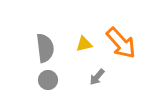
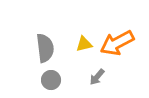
orange arrow: moved 4 px left; rotated 104 degrees clockwise
gray circle: moved 3 px right
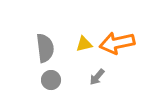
orange arrow: rotated 16 degrees clockwise
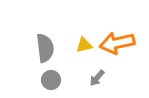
yellow triangle: moved 1 px down
gray arrow: moved 1 px down
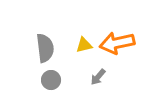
gray arrow: moved 1 px right, 1 px up
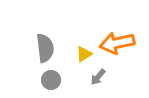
yellow triangle: moved 9 px down; rotated 18 degrees counterclockwise
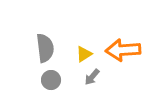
orange arrow: moved 6 px right, 7 px down; rotated 8 degrees clockwise
gray arrow: moved 6 px left
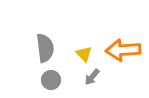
yellow triangle: rotated 42 degrees counterclockwise
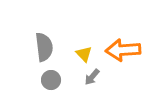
gray semicircle: moved 1 px left, 1 px up
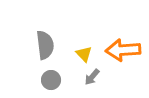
gray semicircle: moved 1 px right, 2 px up
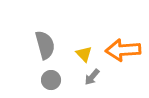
gray semicircle: rotated 8 degrees counterclockwise
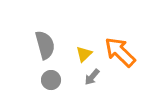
orange arrow: moved 3 px left, 2 px down; rotated 48 degrees clockwise
yellow triangle: rotated 30 degrees clockwise
